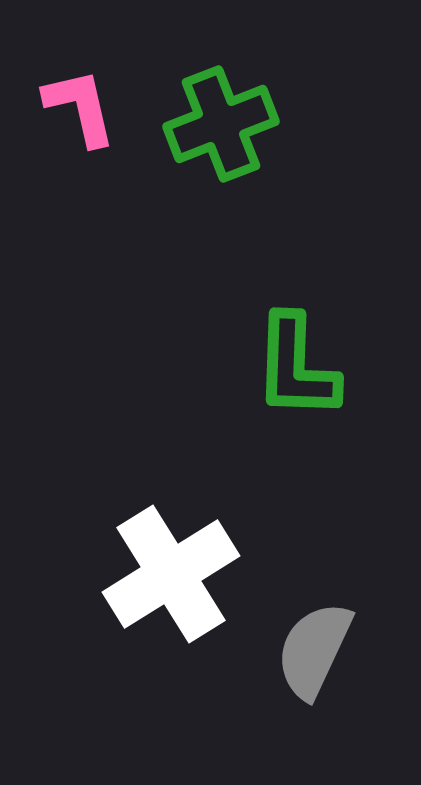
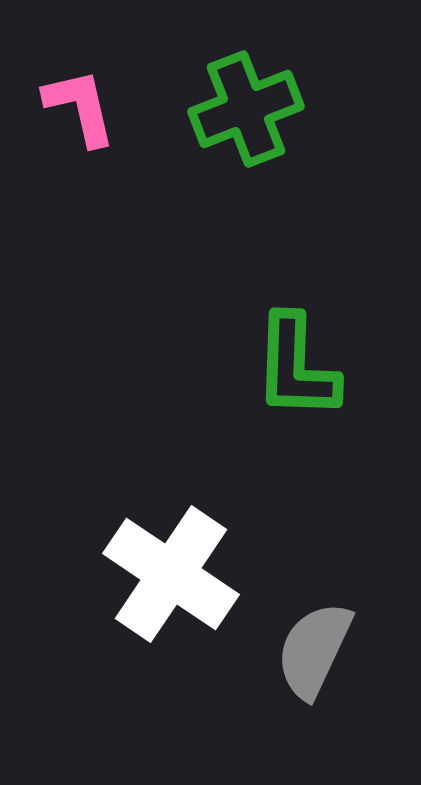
green cross: moved 25 px right, 15 px up
white cross: rotated 24 degrees counterclockwise
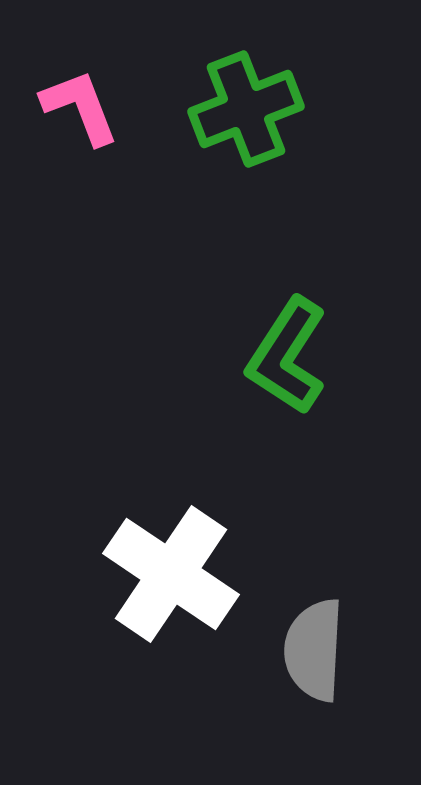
pink L-shape: rotated 8 degrees counterclockwise
green L-shape: moved 9 px left, 11 px up; rotated 31 degrees clockwise
gray semicircle: rotated 22 degrees counterclockwise
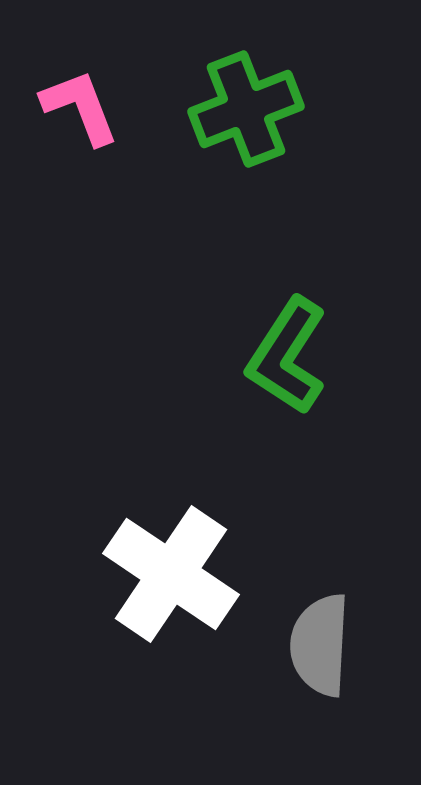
gray semicircle: moved 6 px right, 5 px up
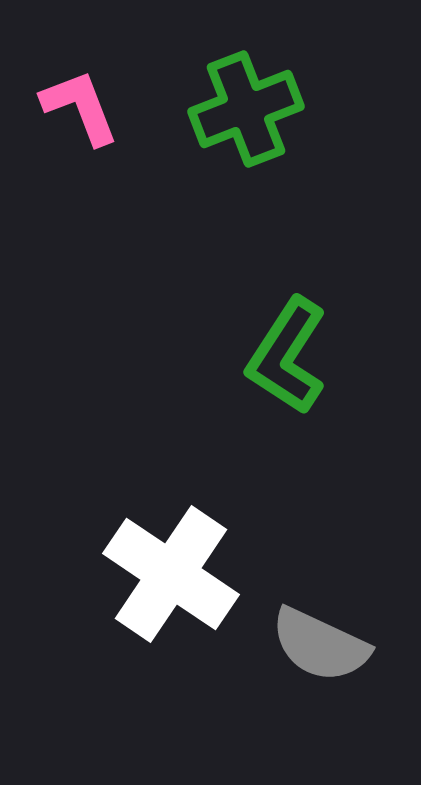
gray semicircle: rotated 68 degrees counterclockwise
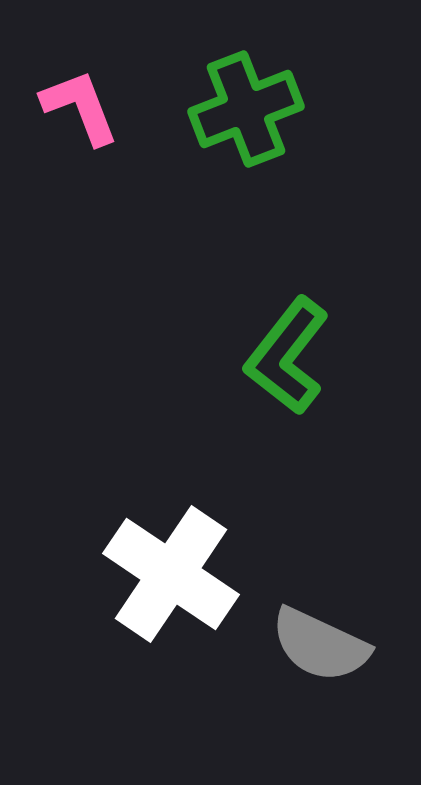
green L-shape: rotated 5 degrees clockwise
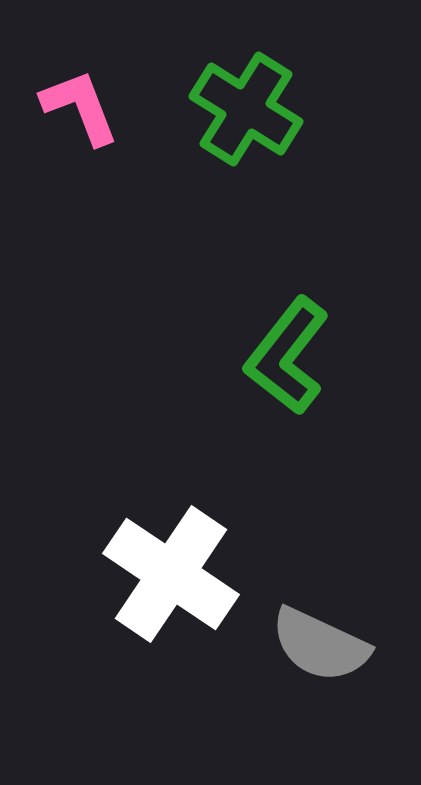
green cross: rotated 37 degrees counterclockwise
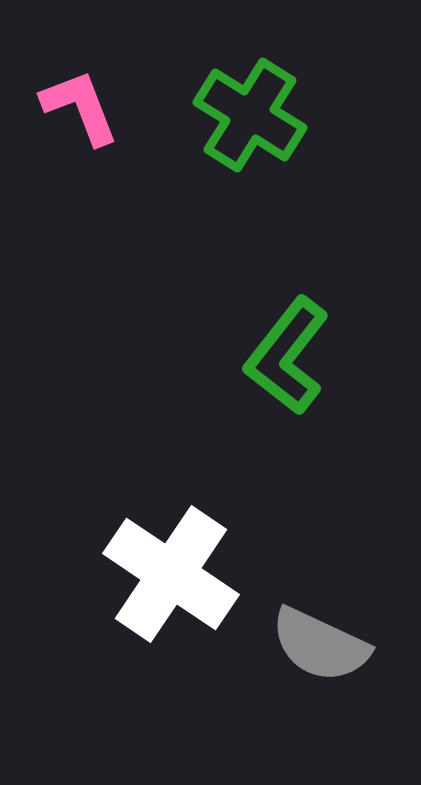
green cross: moved 4 px right, 6 px down
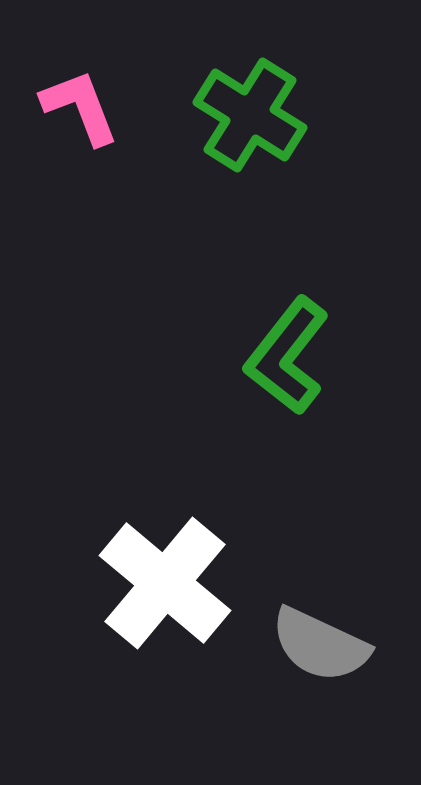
white cross: moved 6 px left, 9 px down; rotated 6 degrees clockwise
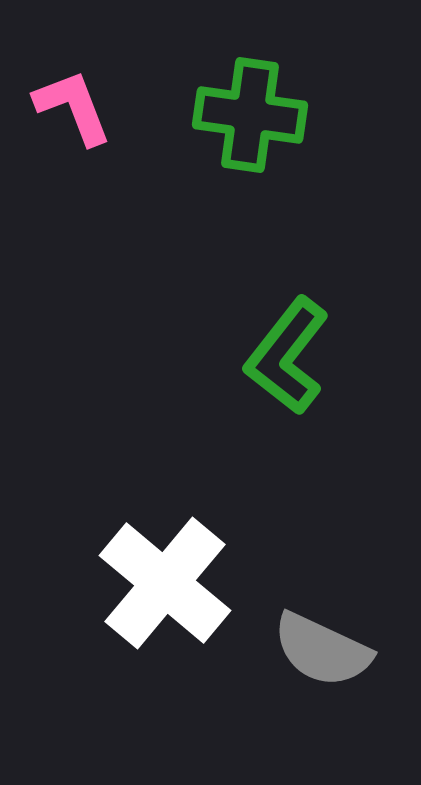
pink L-shape: moved 7 px left
green cross: rotated 24 degrees counterclockwise
gray semicircle: moved 2 px right, 5 px down
